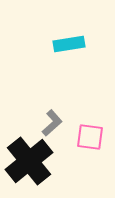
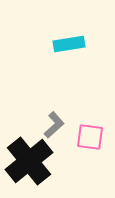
gray L-shape: moved 2 px right, 2 px down
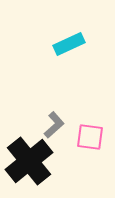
cyan rectangle: rotated 16 degrees counterclockwise
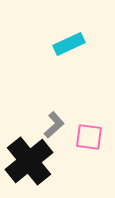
pink square: moved 1 px left
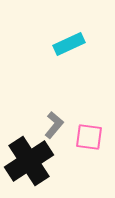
gray L-shape: rotated 8 degrees counterclockwise
black cross: rotated 6 degrees clockwise
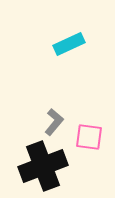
gray L-shape: moved 3 px up
black cross: moved 14 px right, 5 px down; rotated 12 degrees clockwise
